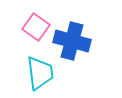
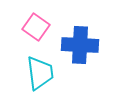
blue cross: moved 8 px right, 4 px down; rotated 12 degrees counterclockwise
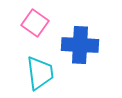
pink square: moved 1 px left, 4 px up
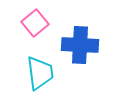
pink square: rotated 16 degrees clockwise
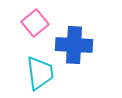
blue cross: moved 6 px left
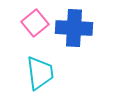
blue cross: moved 17 px up
